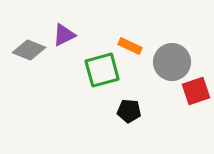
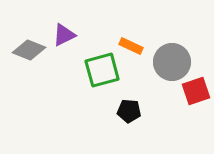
orange rectangle: moved 1 px right
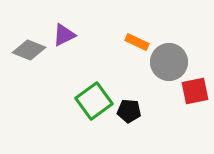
orange rectangle: moved 6 px right, 4 px up
gray circle: moved 3 px left
green square: moved 8 px left, 31 px down; rotated 21 degrees counterclockwise
red square: moved 1 px left; rotated 8 degrees clockwise
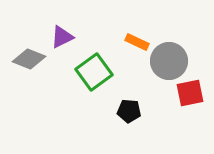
purple triangle: moved 2 px left, 2 px down
gray diamond: moved 9 px down
gray circle: moved 1 px up
red square: moved 5 px left, 2 px down
green square: moved 29 px up
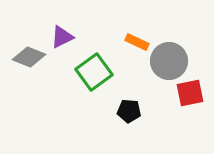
gray diamond: moved 2 px up
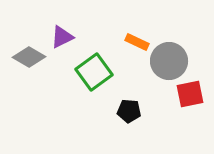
gray diamond: rotated 8 degrees clockwise
red square: moved 1 px down
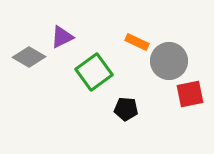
black pentagon: moved 3 px left, 2 px up
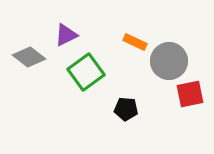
purple triangle: moved 4 px right, 2 px up
orange rectangle: moved 2 px left
gray diamond: rotated 8 degrees clockwise
green square: moved 8 px left
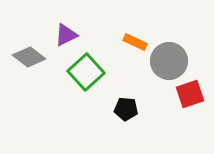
green square: rotated 6 degrees counterclockwise
red square: rotated 8 degrees counterclockwise
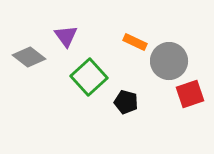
purple triangle: moved 1 px down; rotated 40 degrees counterclockwise
green square: moved 3 px right, 5 px down
black pentagon: moved 7 px up; rotated 10 degrees clockwise
